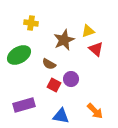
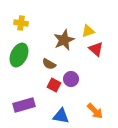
yellow cross: moved 10 px left
green ellipse: rotated 35 degrees counterclockwise
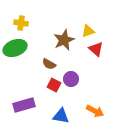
green ellipse: moved 4 px left, 7 px up; rotated 45 degrees clockwise
orange arrow: rotated 18 degrees counterclockwise
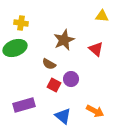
yellow triangle: moved 14 px right, 15 px up; rotated 24 degrees clockwise
blue triangle: moved 2 px right; rotated 30 degrees clockwise
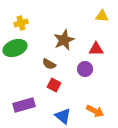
yellow cross: rotated 24 degrees counterclockwise
red triangle: rotated 42 degrees counterclockwise
purple circle: moved 14 px right, 10 px up
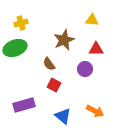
yellow triangle: moved 10 px left, 4 px down
brown semicircle: rotated 24 degrees clockwise
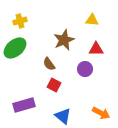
yellow cross: moved 1 px left, 2 px up
green ellipse: rotated 20 degrees counterclockwise
orange arrow: moved 6 px right, 2 px down
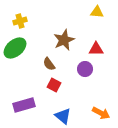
yellow triangle: moved 5 px right, 8 px up
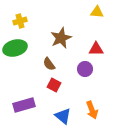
brown star: moved 3 px left, 2 px up
green ellipse: rotated 25 degrees clockwise
orange arrow: moved 9 px left, 3 px up; rotated 42 degrees clockwise
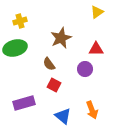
yellow triangle: rotated 40 degrees counterclockwise
purple rectangle: moved 2 px up
